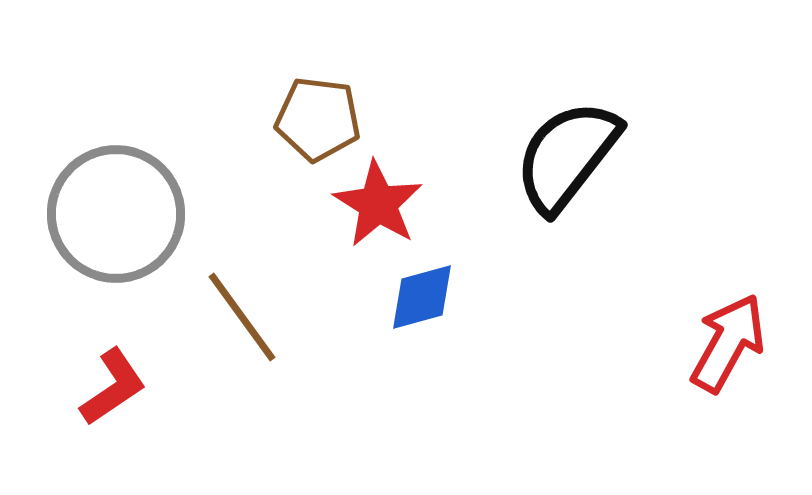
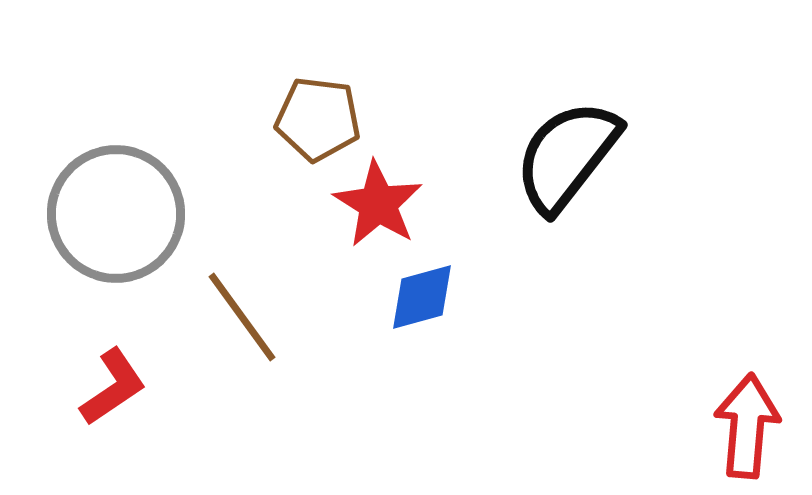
red arrow: moved 19 px right, 83 px down; rotated 24 degrees counterclockwise
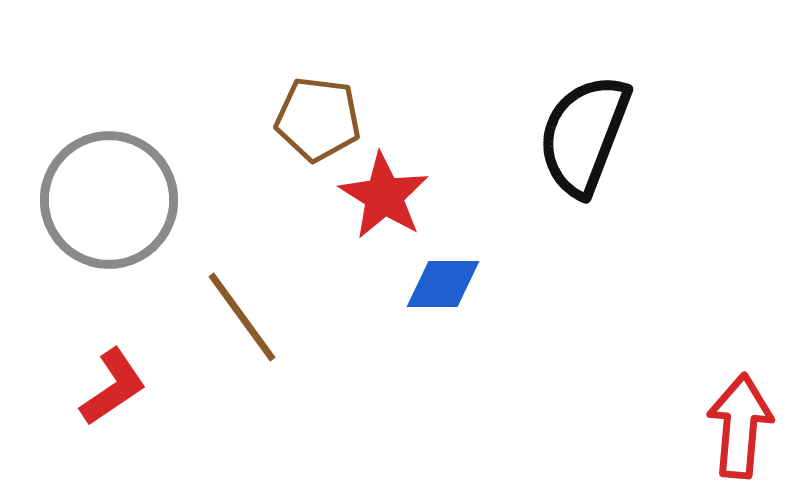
black semicircle: moved 17 px right, 21 px up; rotated 17 degrees counterclockwise
red star: moved 6 px right, 8 px up
gray circle: moved 7 px left, 14 px up
blue diamond: moved 21 px right, 13 px up; rotated 16 degrees clockwise
red arrow: moved 7 px left
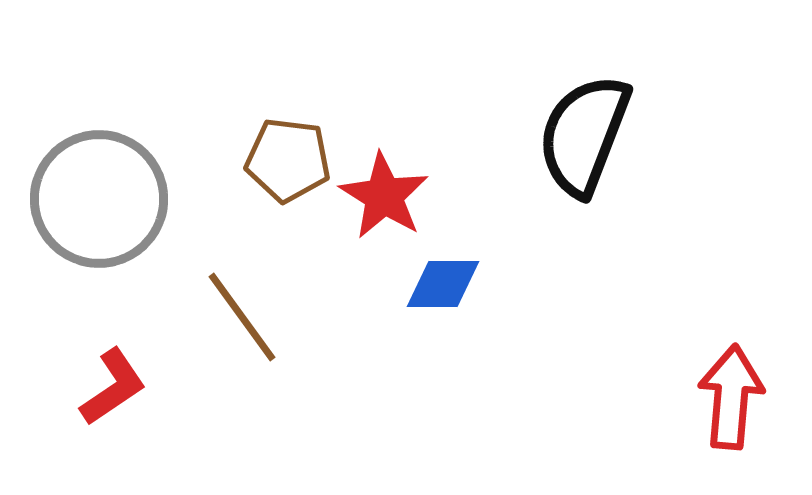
brown pentagon: moved 30 px left, 41 px down
gray circle: moved 10 px left, 1 px up
red arrow: moved 9 px left, 29 px up
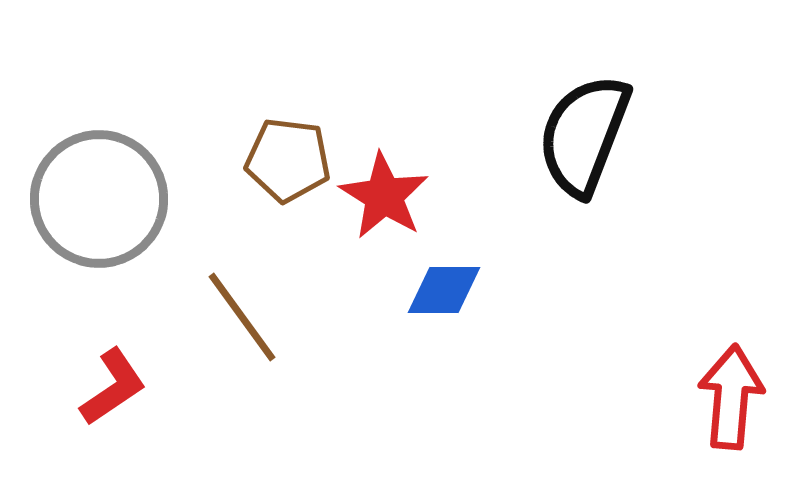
blue diamond: moved 1 px right, 6 px down
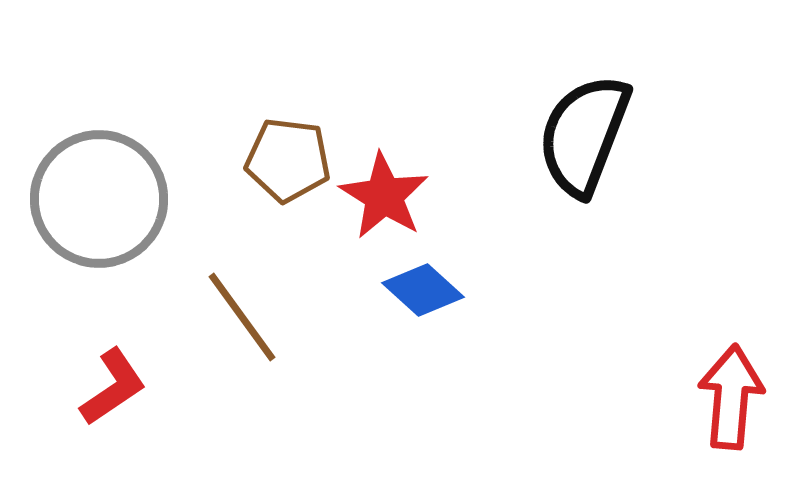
blue diamond: moved 21 px left; rotated 42 degrees clockwise
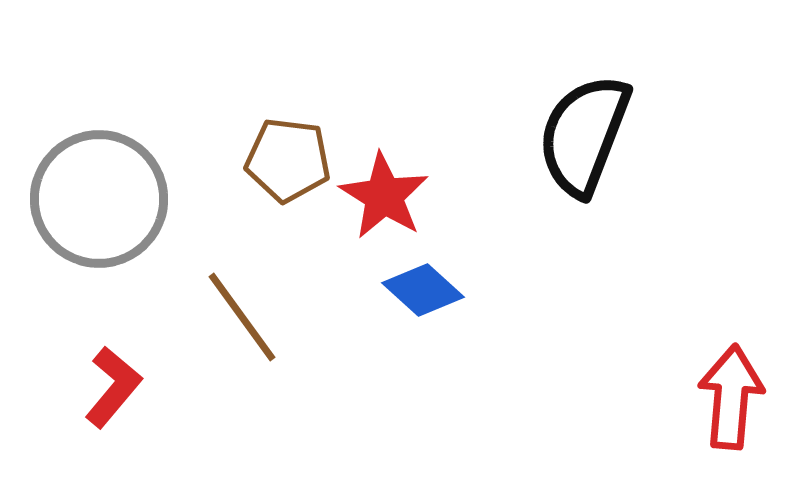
red L-shape: rotated 16 degrees counterclockwise
